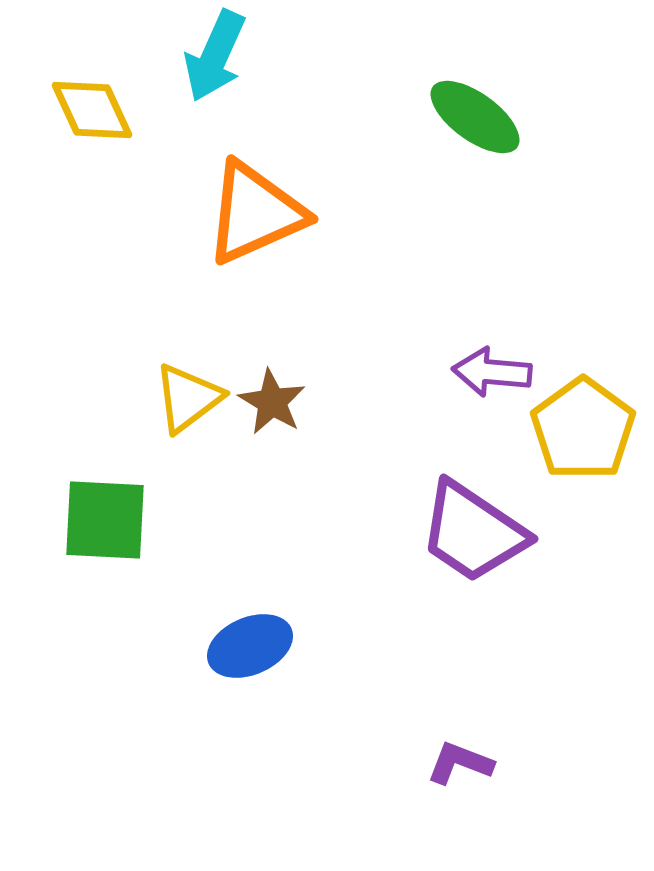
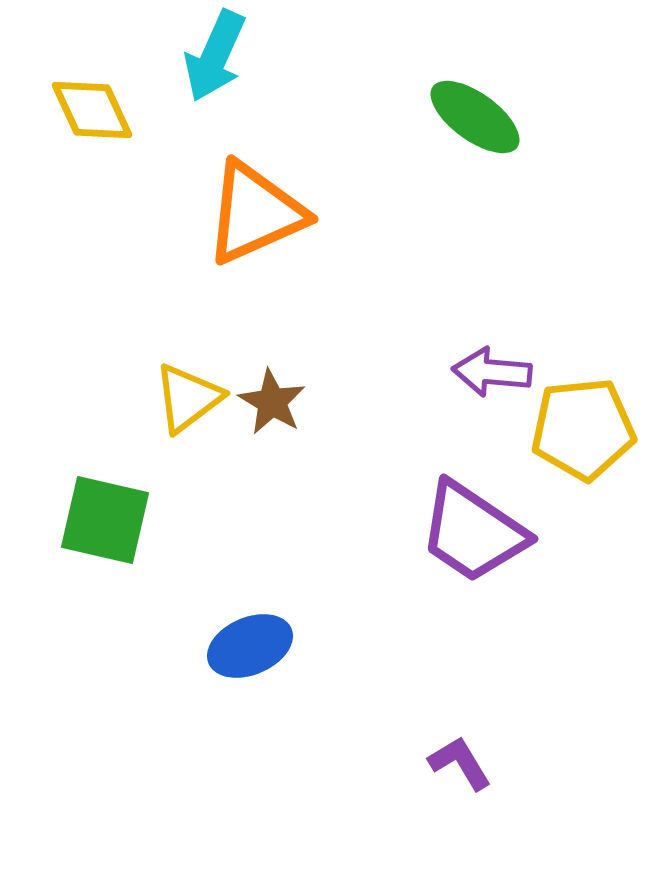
yellow pentagon: rotated 30 degrees clockwise
green square: rotated 10 degrees clockwise
purple L-shape: rotated 38 degrees clockwise
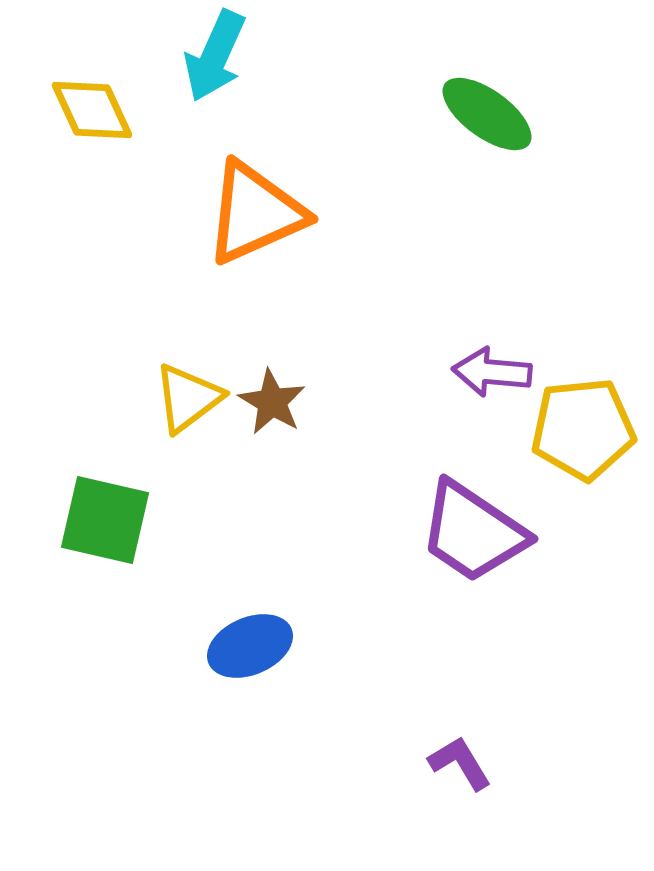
green ellipse: moved 12 px right, 3 px up
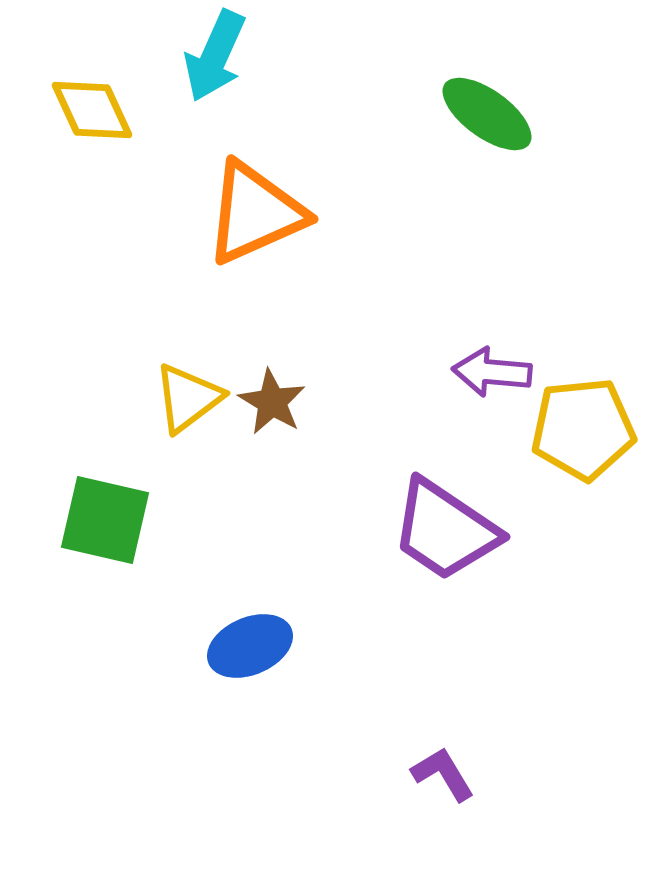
purple trapezoid: moved 28 px left, 2 px up
purple L-shape: moved 17 px left, 11 px down
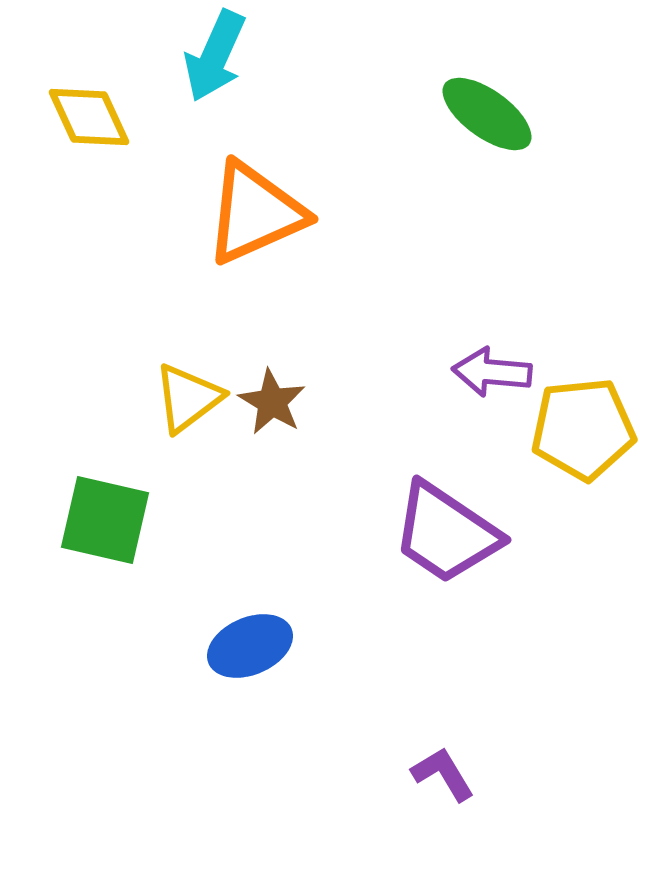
yellow diamond: moved 3 px left, 7 px down
purple trapezoid: moved 1 px right, 3 px down
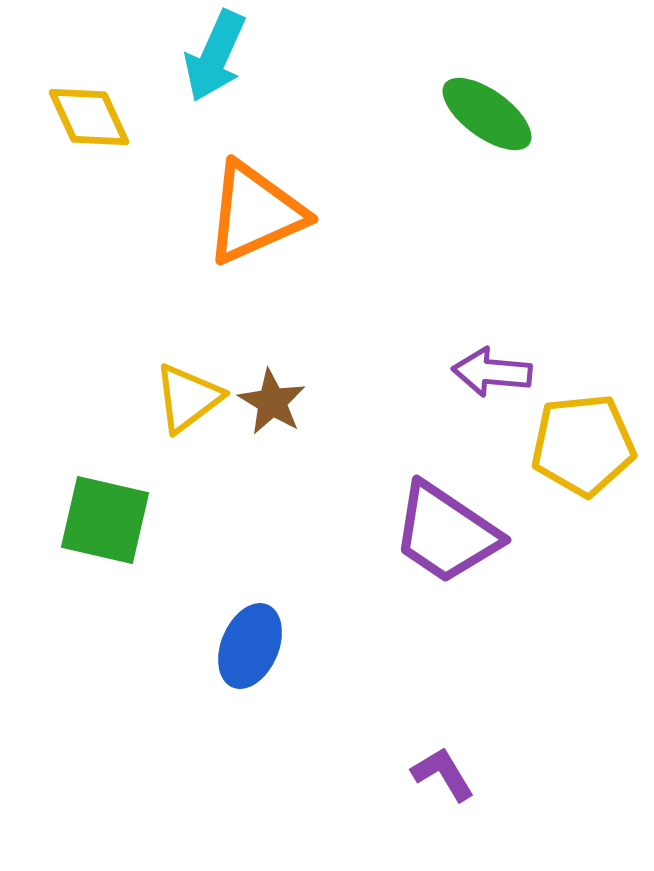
yellow pentagon: moved 16 px down
blue ellipse: rotated 44 degrees counterclockwise
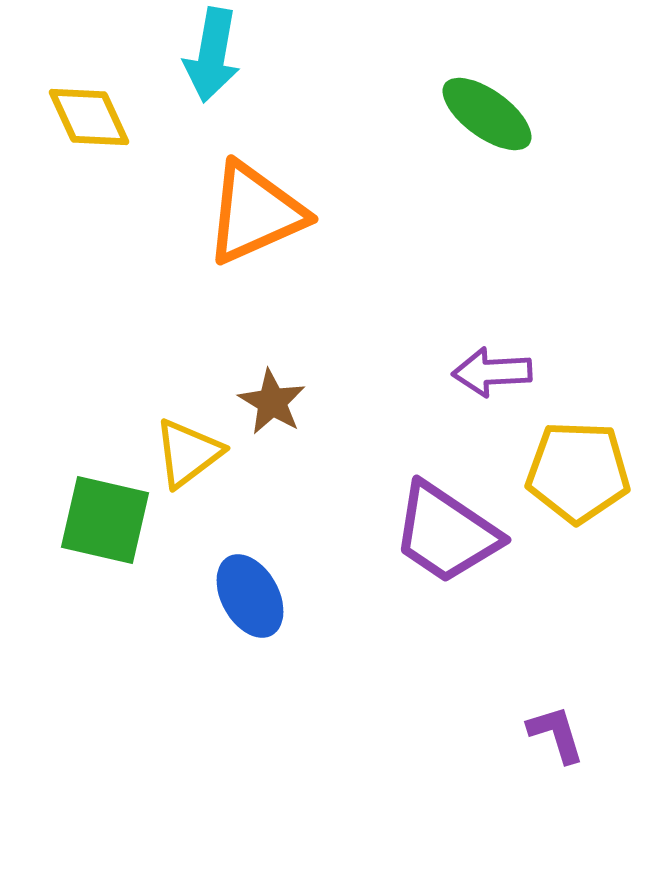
cyan arrow: moved 3 px left, 1 px up; rotated 14 degrees counterclockwise
purple arrow: rotated 8 degrees counterclockwise
yellow triangle: moved 55 px down
yellow pentagon: moved 5 px left, 27 px down; rotated 8 degrees clockwise
blue ellipse: moved 50 px up; rotated 52 degrees counterclockwise
purple L-shape: moved 113 px right, 40 px up; rotated 14 degrees clockwise
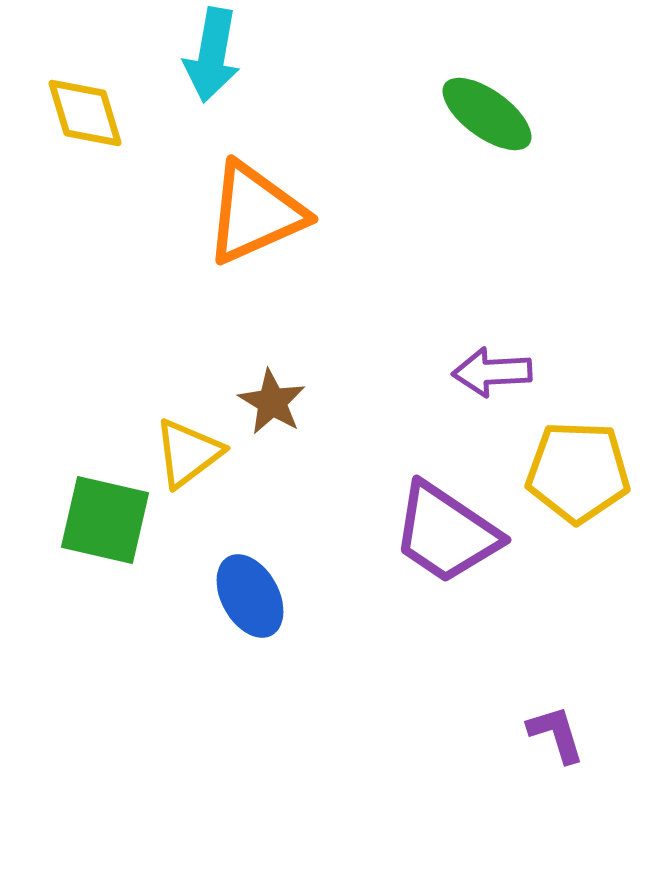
yellow diamond: moved 4 px left, 4 px up; rotated 8 degrees clockwise
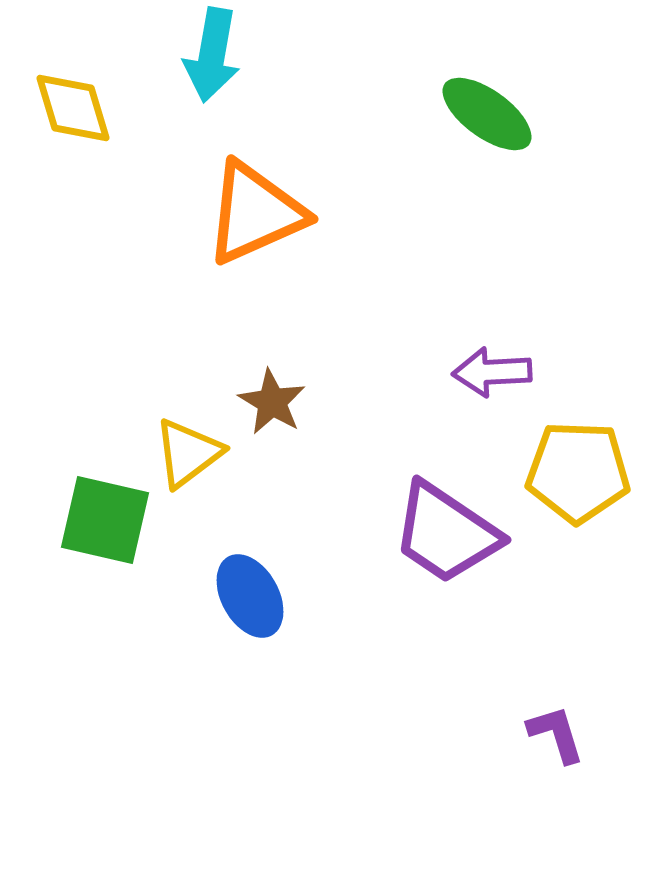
yellow diamond: moved 12 px left, 5 px up
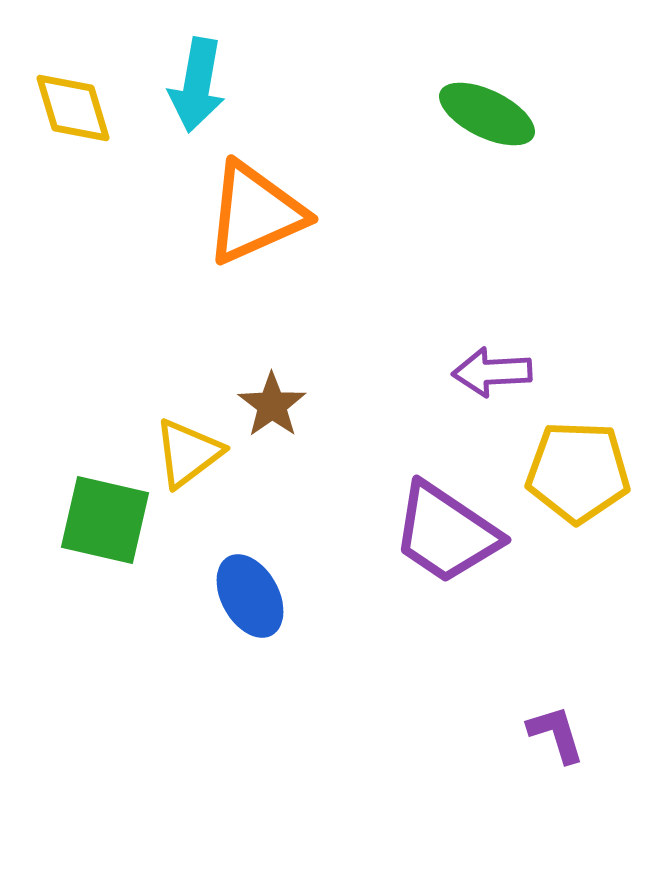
cyan arrow: moved 15 px left, 30 px down
green ellipse: rotated 10 degrees counterclockwise
brown star: moved 3 px down; rotated 6 degrees clockwise
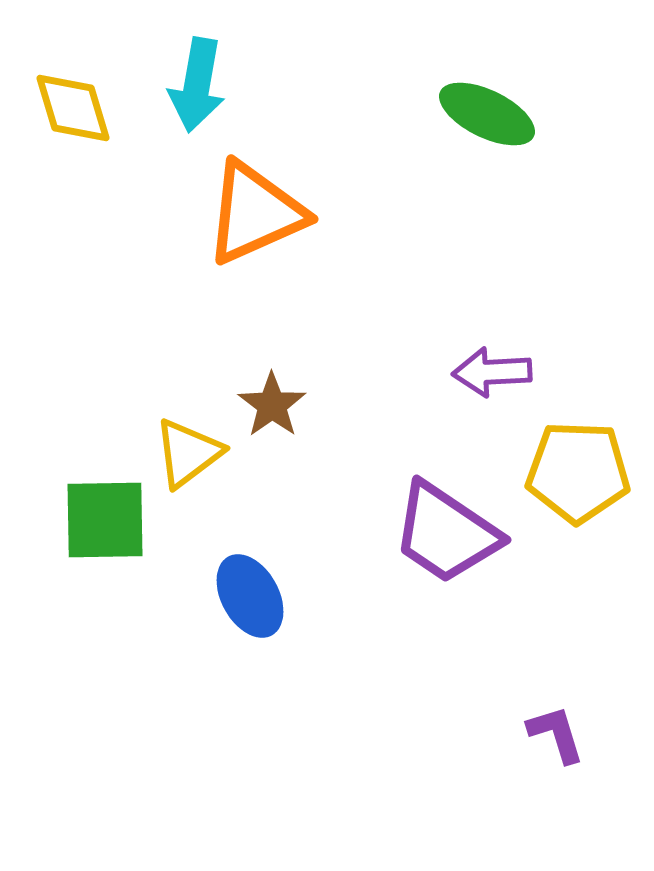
green square: rotated 14 degrees counterclockwise
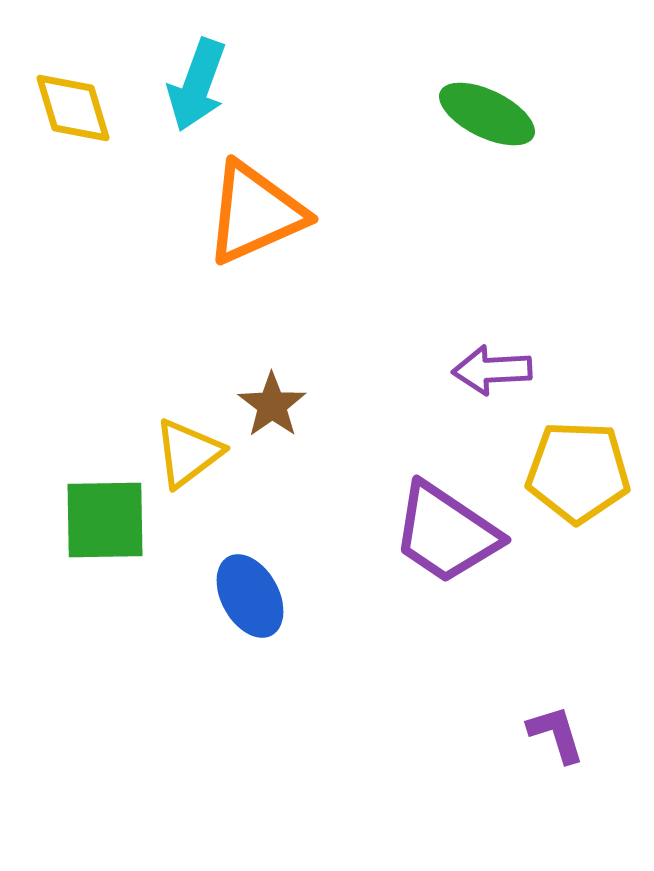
cyan arrow: rotated 10 degrees clockwise
purple arrow: moved 2 px up
